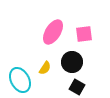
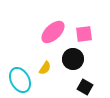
pink ellipse: rotated 15 degrees clockwise
black circle: moved 1 px right, 3 px up
black square: moved 8 px right
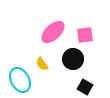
pink square: moved 1 px right, 1 px down
yellow semicircle: moved 3 px left, 4 px up; rotated 112 degrees clockwise
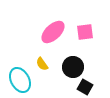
pink square: moved 3 px up
black circle: moved 8 px down
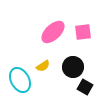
pink square: moved 2 px left
yellow semicircle: moved 1 px right, 2 px down; rotated 88 degrees counterclockwise
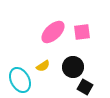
pink square: moved 1 px left
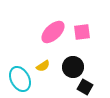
cyan ellipse: moved 1 px up
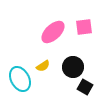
pink square: moved 2 px right, 5 px up
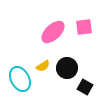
black circle: moved 6 px left, 1 px down
